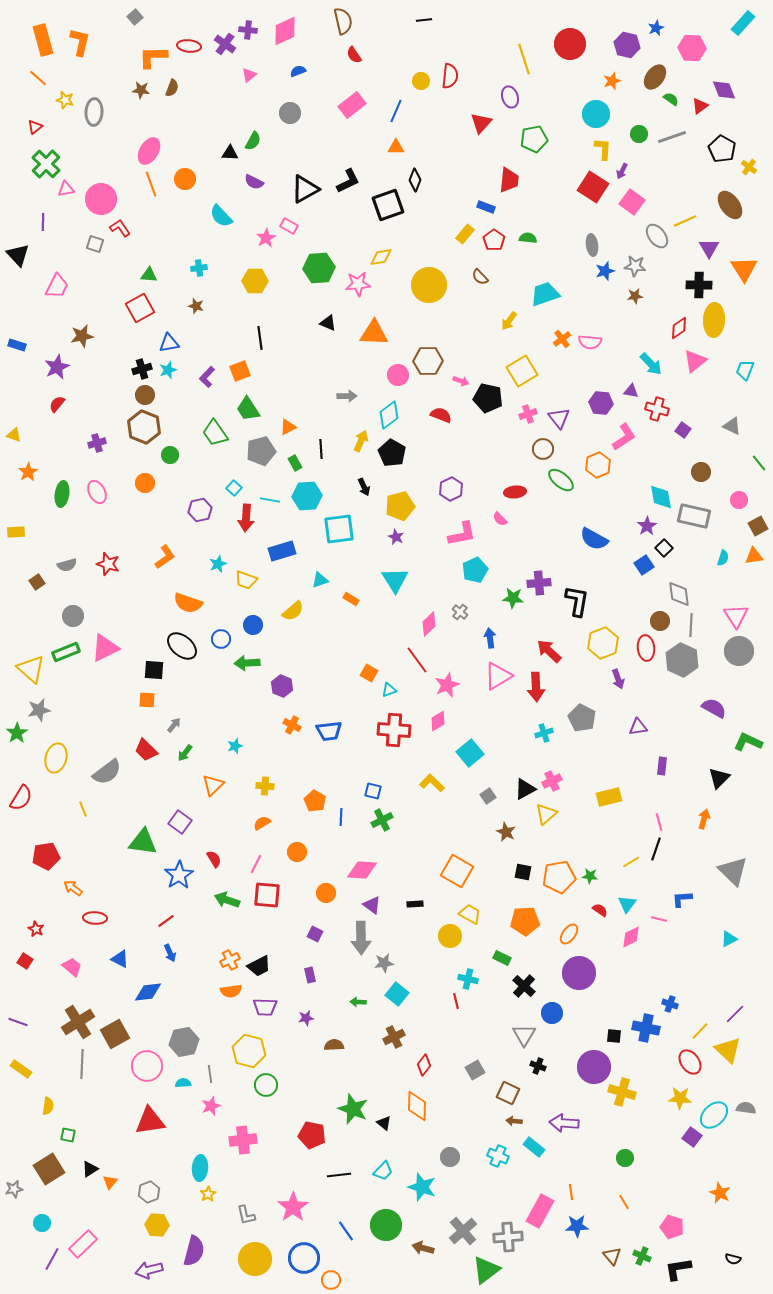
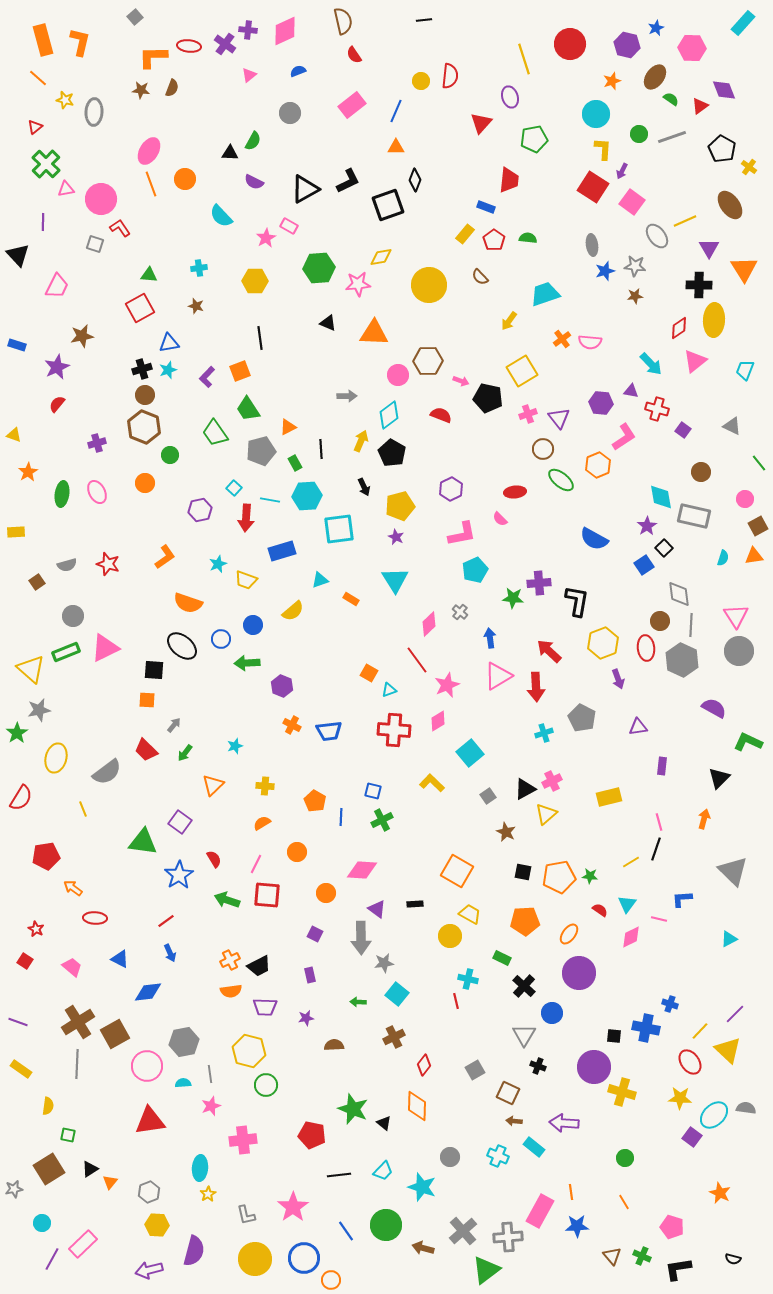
pink circle at (739, 500): moved 6 px right, 1 px up
purple triangle at (372, 905): moved 5 px right, 4 px down
gray line at (82, 1064): moved 5 px left
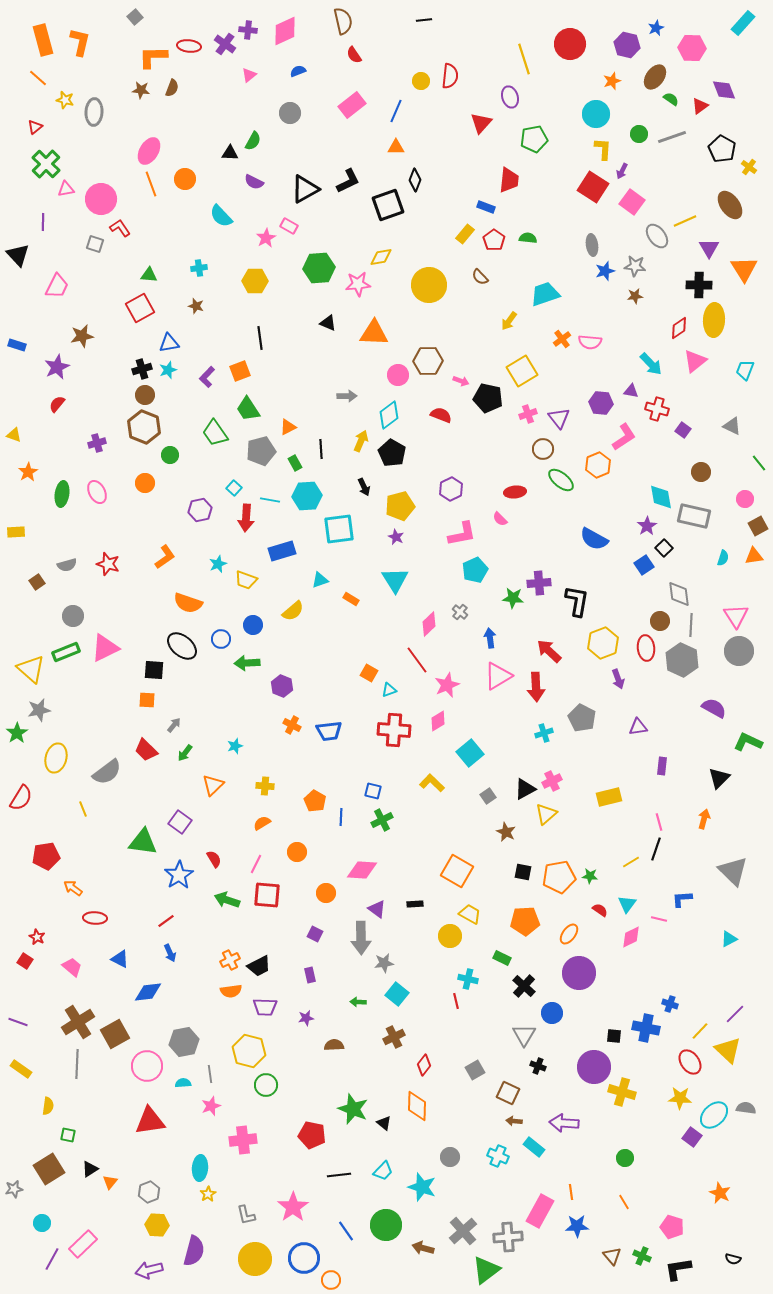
red star at (36, 929): moved 1 px right, 8 px down
